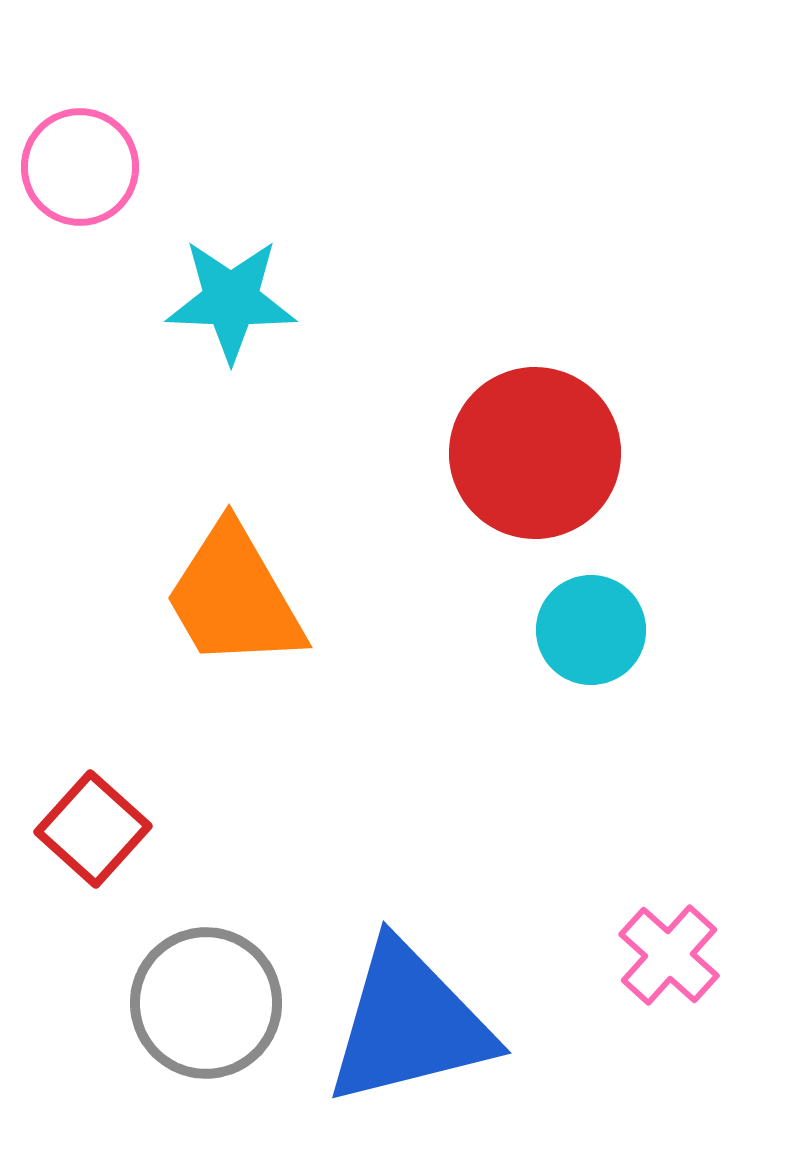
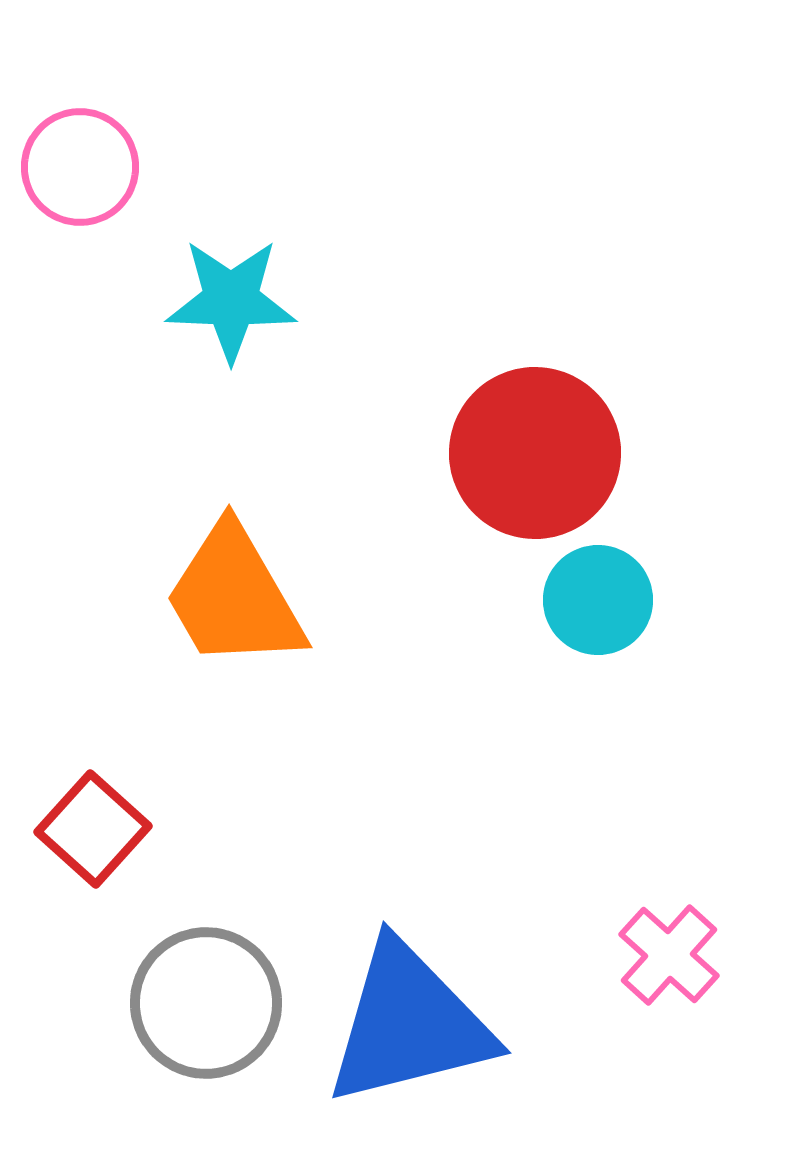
cyan circle: moved 7 px right, 30 px up
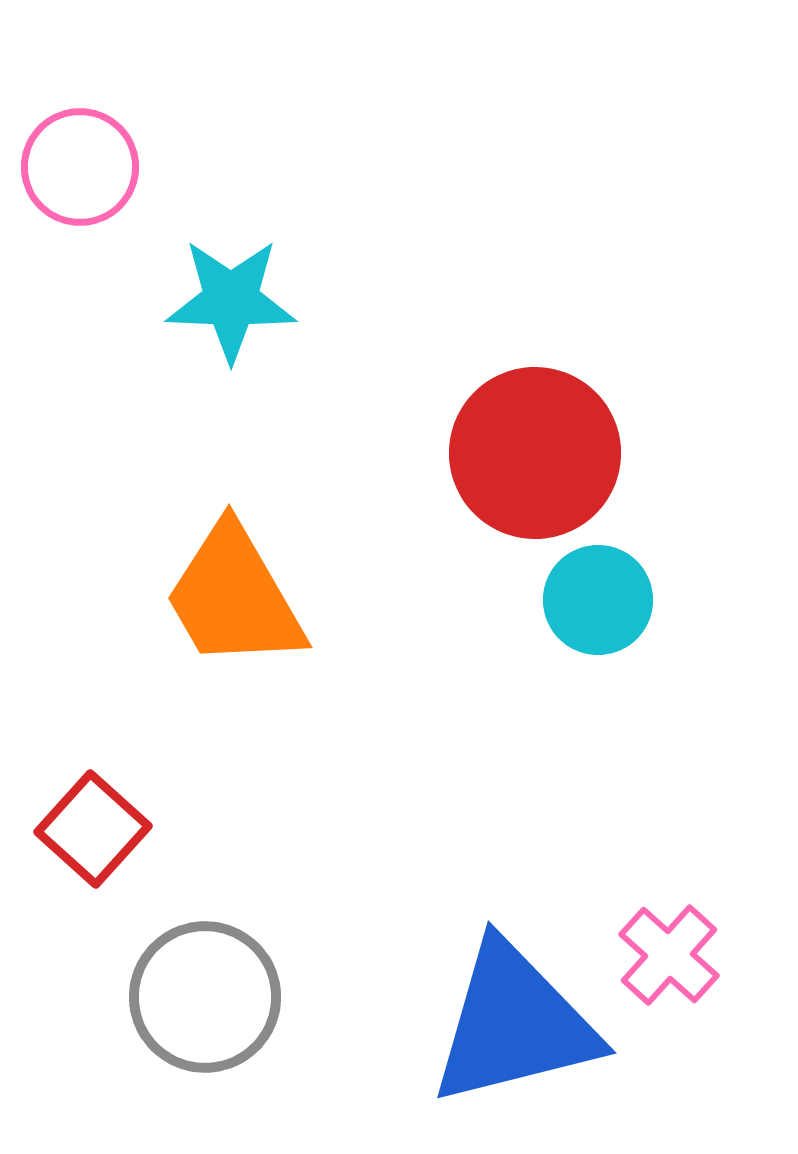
gray circle: moved 1 px left, 6 px up
blue triangle: moved 105 px right
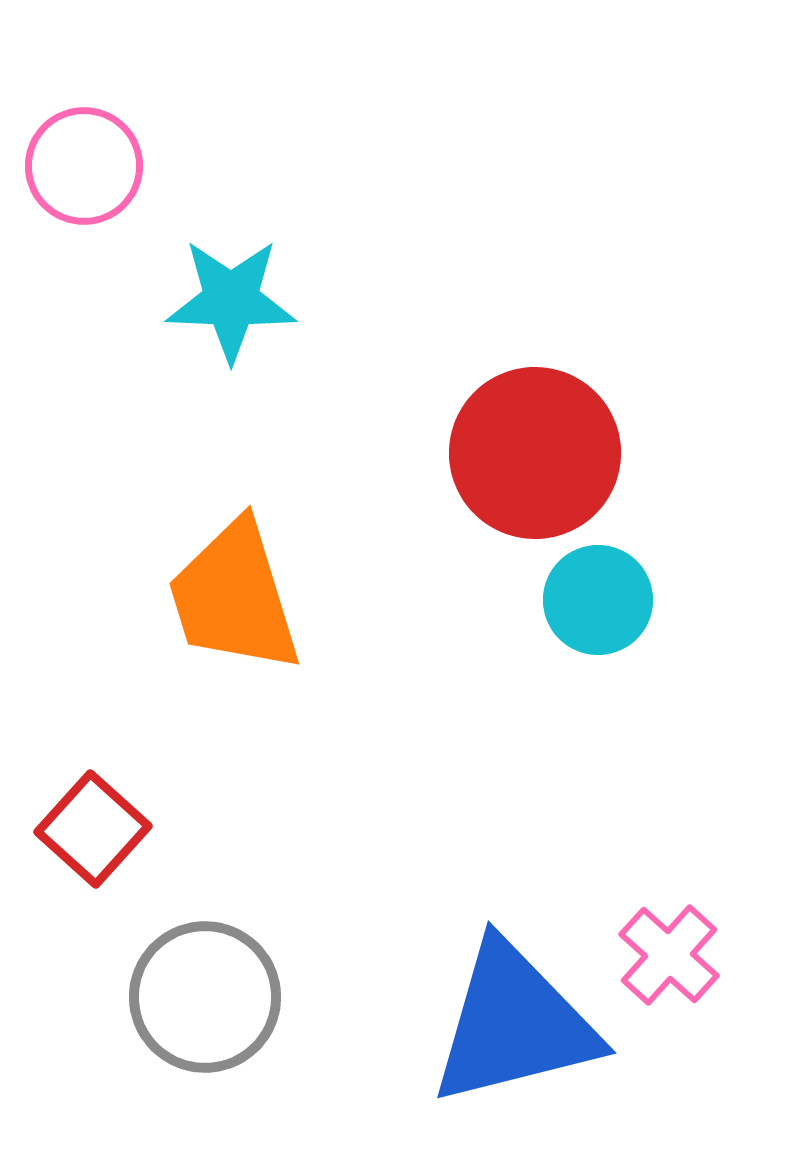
pink circle: moved 4 px right, 1 px up
orange trapezoid: rotated 13 degrees clockwise
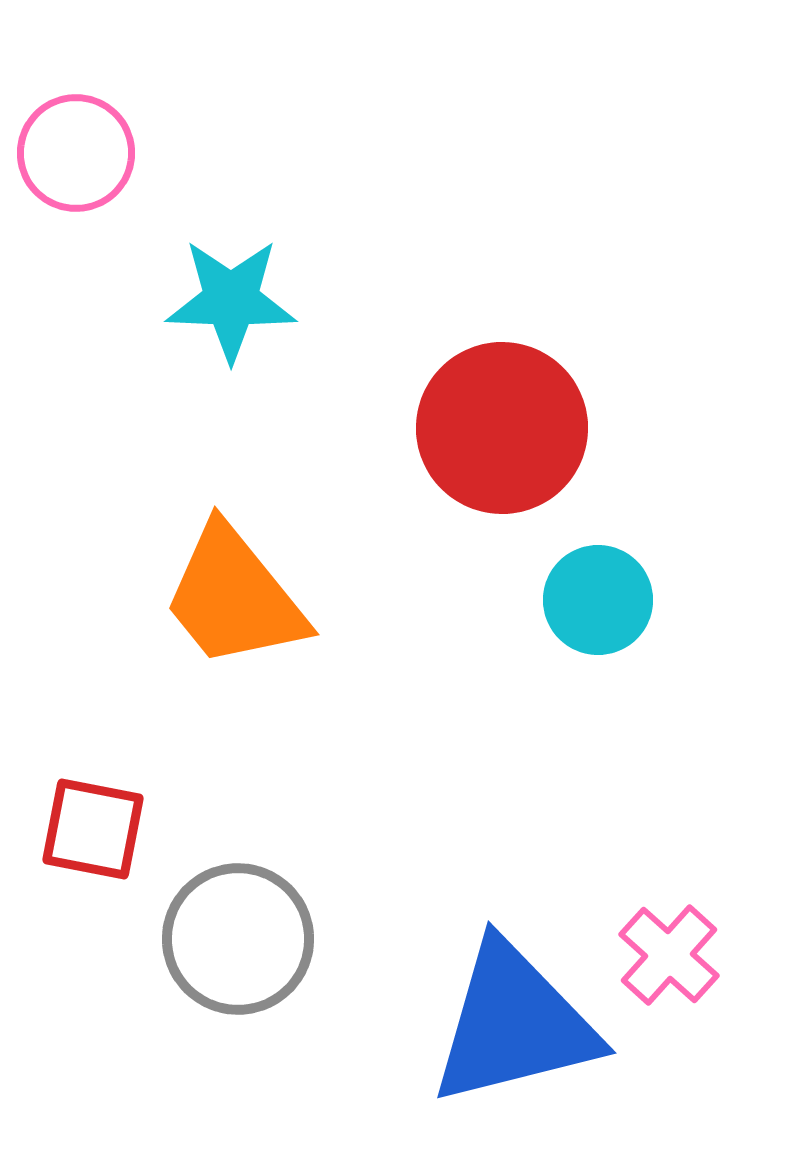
pink circle: moved 8 px left, 13 px up
red circle: moved 33 px left, 25 px up
orange trapezoid: rotated 22 degrees counterclockwise
red square: rotated 31 degrees counterclockwise
gray circle: moved 33 px right, 58 px up
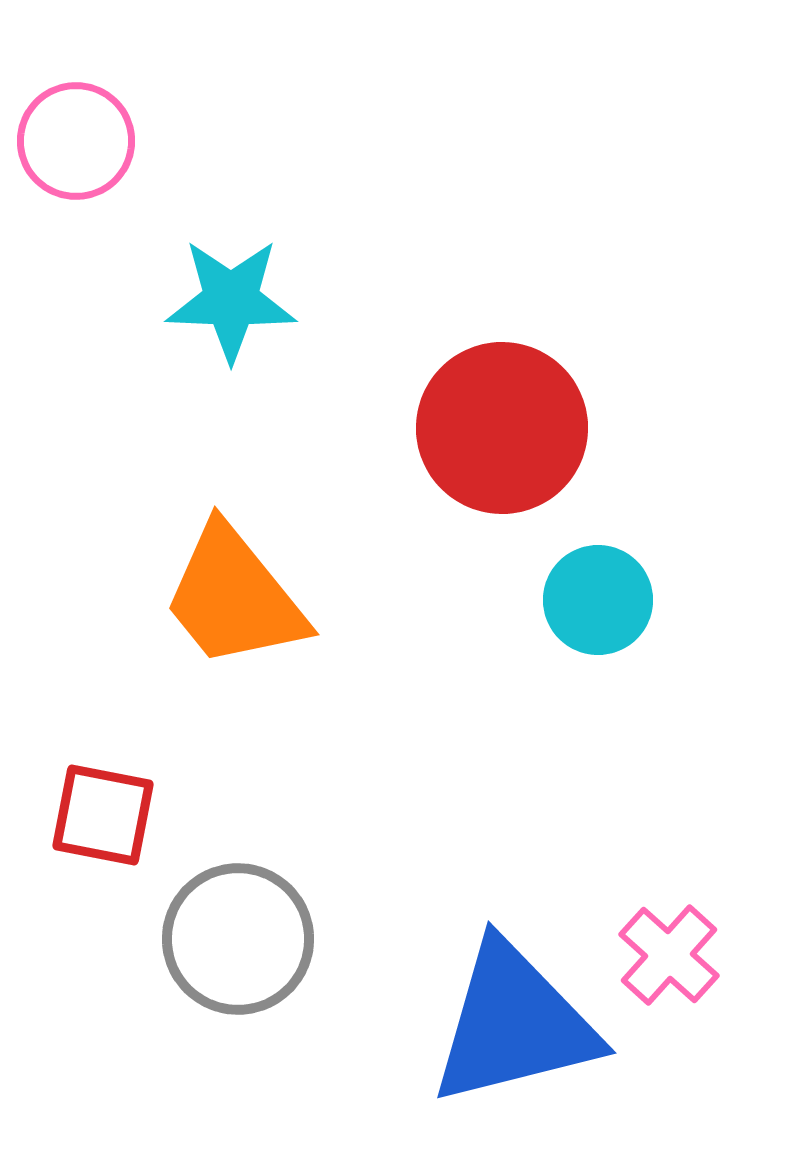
pink circle: moved 12 px up
red square: moved 10 px right, 14 px up
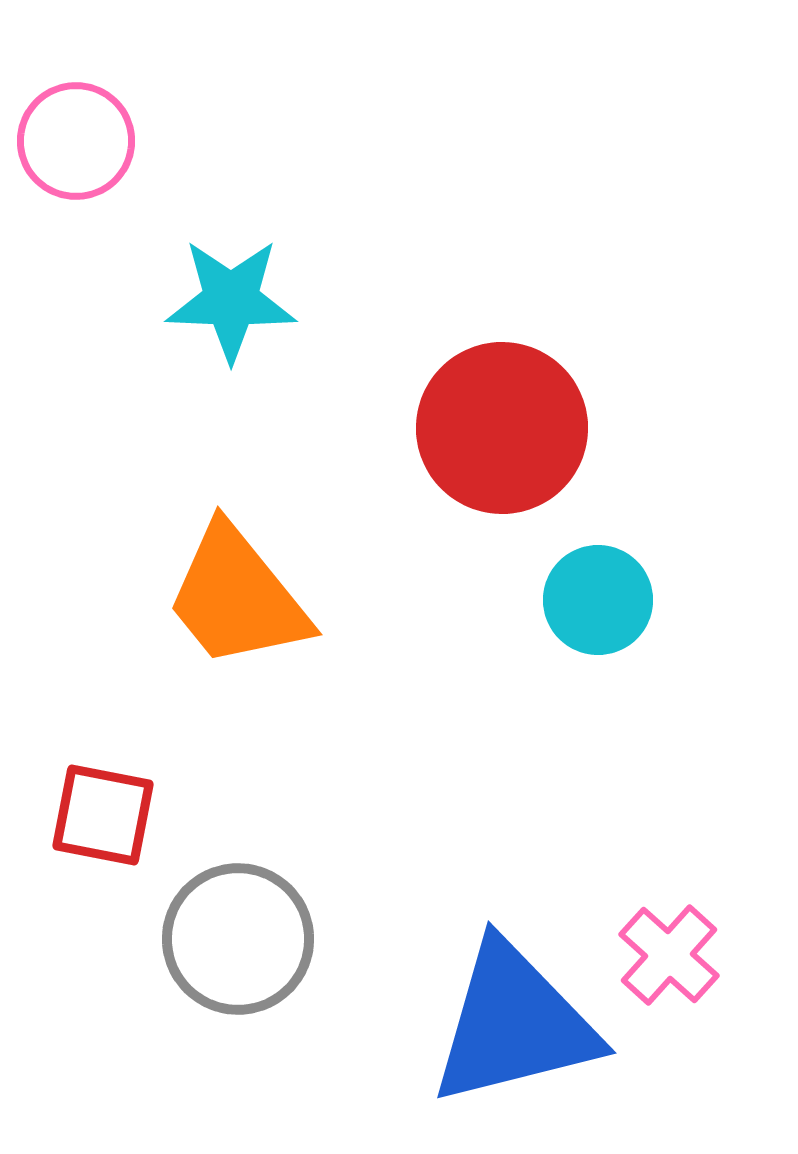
orange trapezoid: moved 3 px right
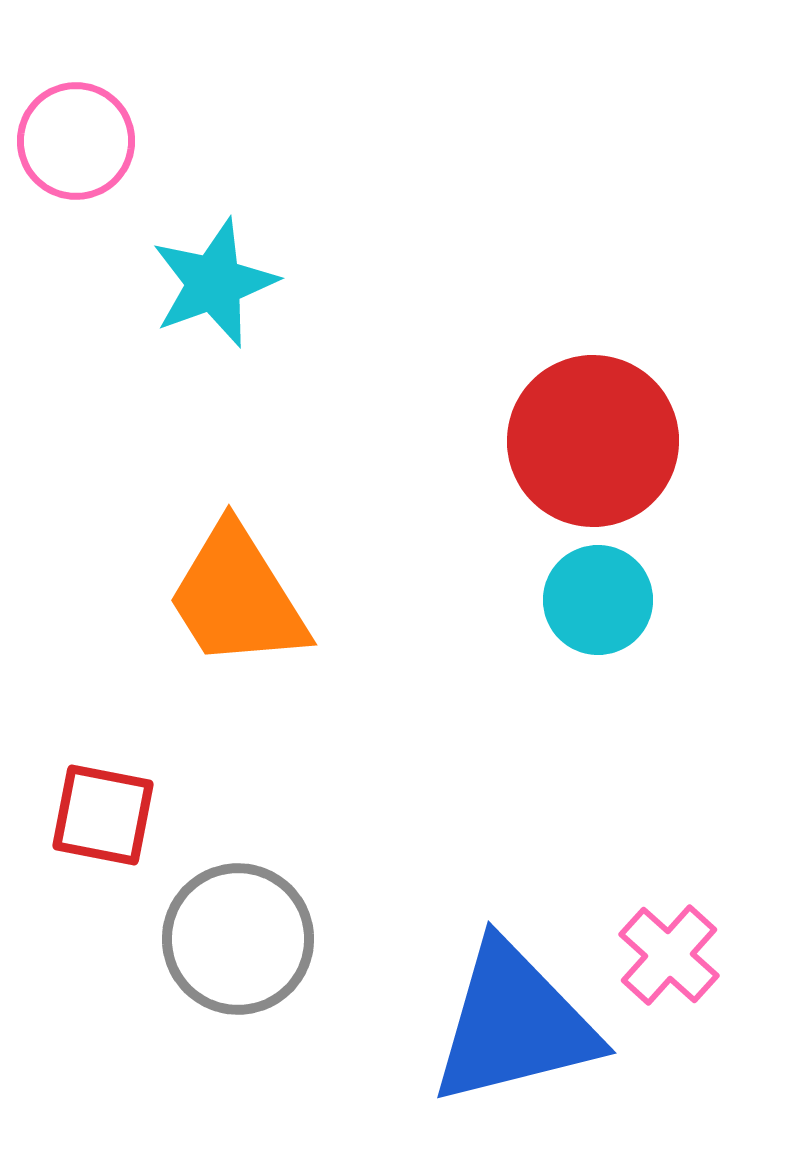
cyan star: moved 17 px left, 17 px up; rotated 22 degrees counterclockwise
red circle: moved 91 px right, 13 px down
orange trapezoid: rotated 7 degrees clockwise
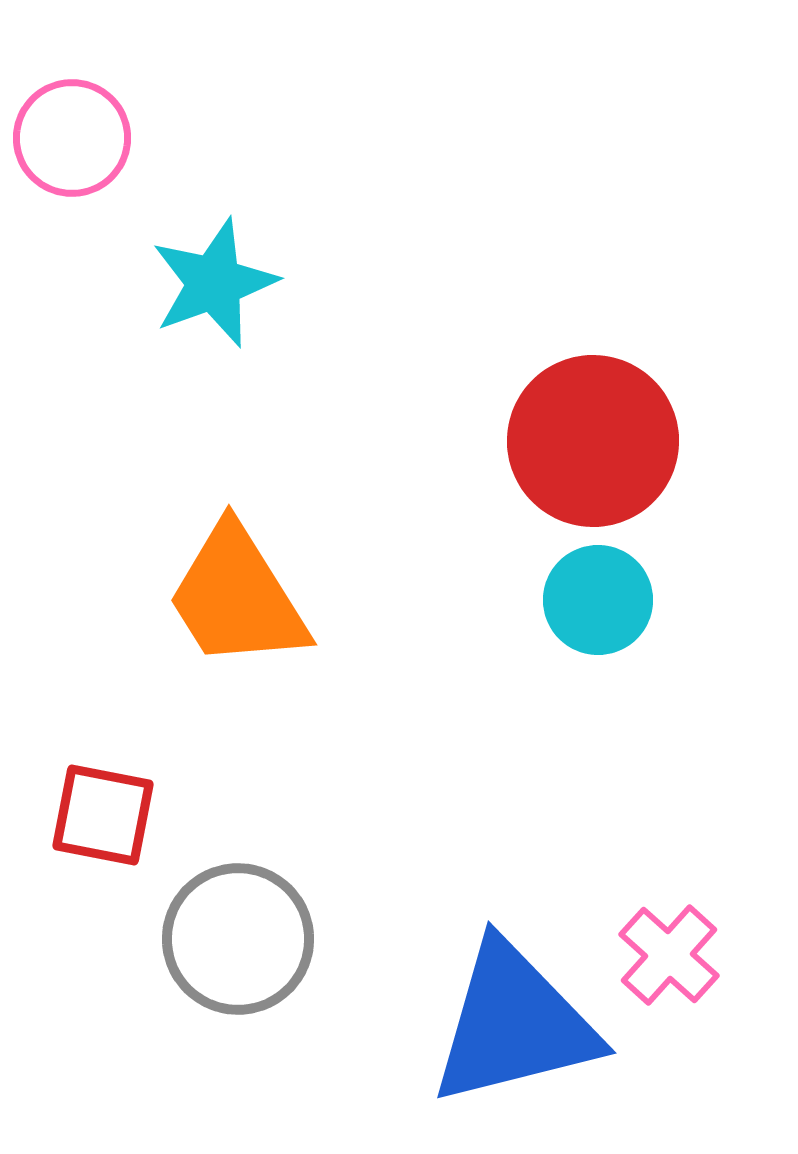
pink circle: moved 4 px left, 3 px up
